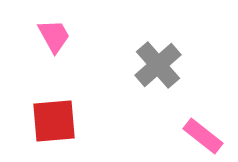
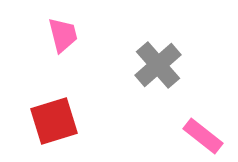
pink trapezoid: moved 9 px right, 1 px up; rotated 15 degrees clockwise
red square: rotated 12 degrees counterclockwise
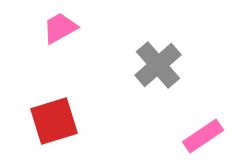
pink trapezoid: moved 3 px left, 7 px up; rotated 105 degrees counterclockwise
pink rectangle: rotated 72 degrees counterclockwise
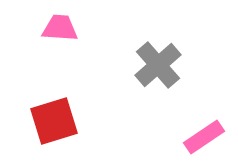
pink trapezoid: rotated 33 degrees clockwise
pink rectangle: moved 1 px right, 1 px down
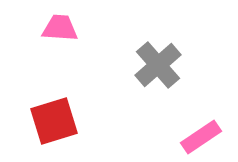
pink rectangle: moved 3 px left
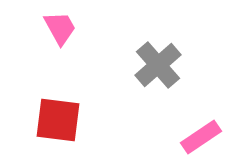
pink trapezoid: rotated 57 degrees clockwise
red square: moved 4 px right, 1 px up; rotated 24 degrees clockwise
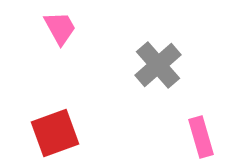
red square: moved 3 px left, 13 px down; rotated 27 degrees counterclockwise
pink rectangle: rotated 72 degrees counterclockwise
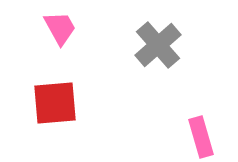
gray cross: moved 20 px up
red square: moved 30 px up; rotated 15 degrees clockwise
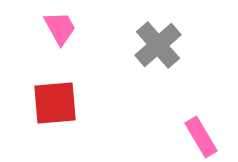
pink rectangle: rotated 15 degrees counterclockwise
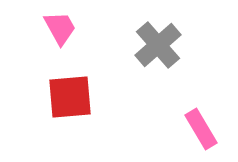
red square: moved 15 px right, 6 px up
pink rectangle: moved 8 px up
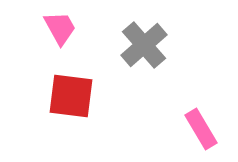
gray cross: moved 14 px left
red square: moved 1 px right, 1 px up; rotated 12 degrees clockwise
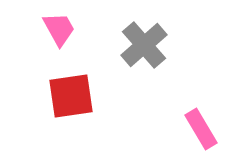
pink trapezoid: moved 1 px left, 1 px down
red square: rotated 15 degrees counterclockwise
